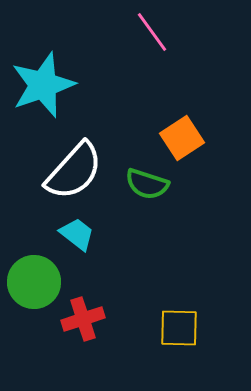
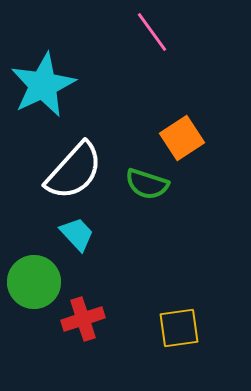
cyan star: rotated 6 degrees counterclockwise
cyan trapezoid: rotated 9 degrees clockwise
yellow square: rotated 9 degrees counterclockwise
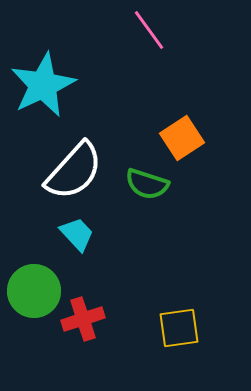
pink line: moved 3 px left, 2 px up
green circle: moved 9 px down
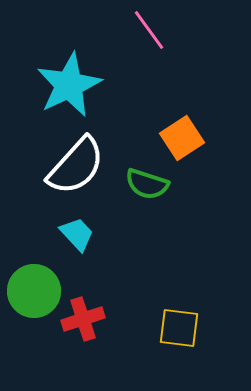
cyan star: moved 26 px right
white semicircle: moved 2 px right, 5 px up
yellow square: rotated 15 degrees clockwise
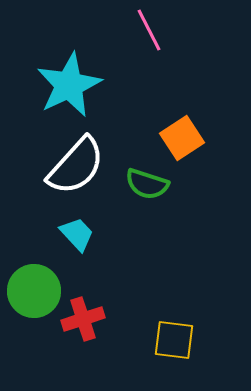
pink line: rotated 9 degrees clockwise
yellow square: moved 5 px left, 12 px down
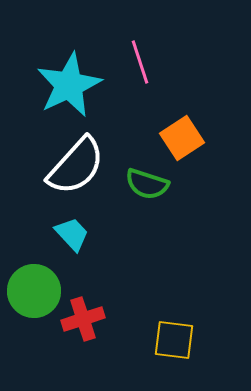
pink line: moved 9 px left, 32 px down; rotated 9 degrees clockwise
cyan trapezoid: moved 5 px left
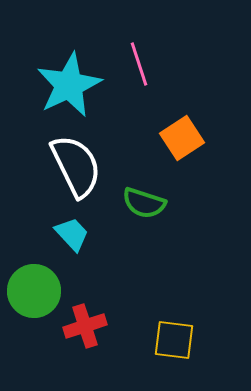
pink line: moved 1 px left, 2 px down
white semicircle: rotated 68 degrees counterclockwise
green semicircle: moved 3 px left, 19 px down
red cross: moved 2 px right, 7 px down
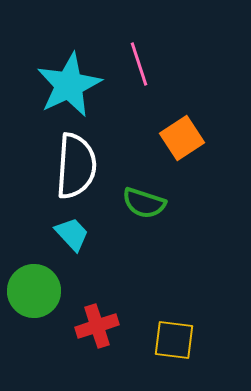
white semicircle: rotated 30 degrees clockwise
red cross: moved 12 px right
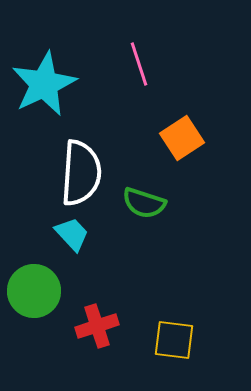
cyan star: moved 25 px left, 1 px up
white semicircle: moved 5 px right, 7 px down
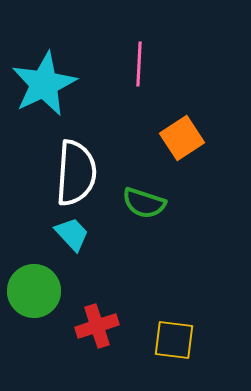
pink line: rotated 21 degrees clockwise
white semicircle: moved 5 px left
